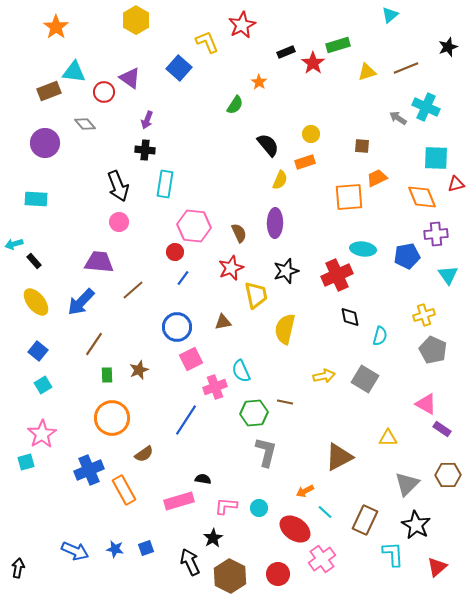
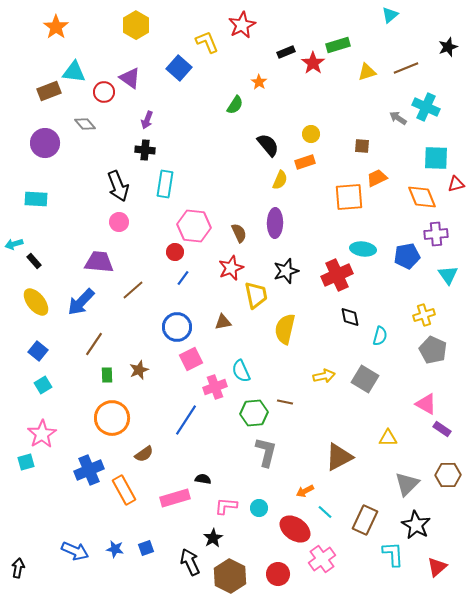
yellow hexagon at (136, 20): moved 5 px down
pink rectangle at (179, 501): moved 4 px left, 3 px up
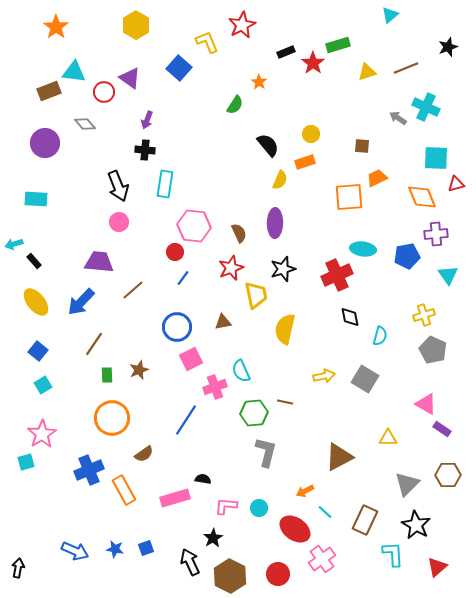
black star at (286, 271): moved 3 px left, 2 px up
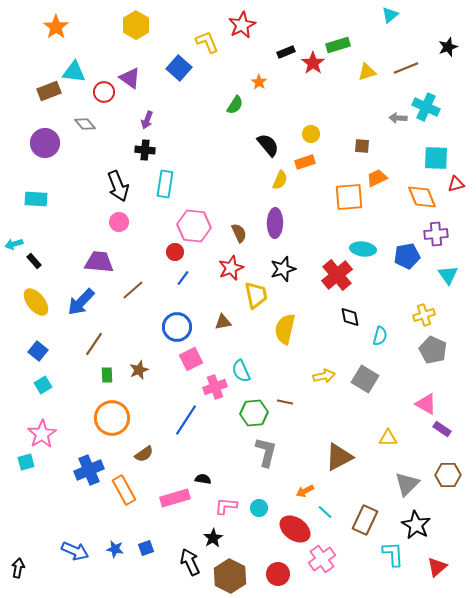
gray arrow at (398, 118): rotated 30 degrees counterclockwise
red cross at (337, 275): rotated 16 degrees counterclockwise
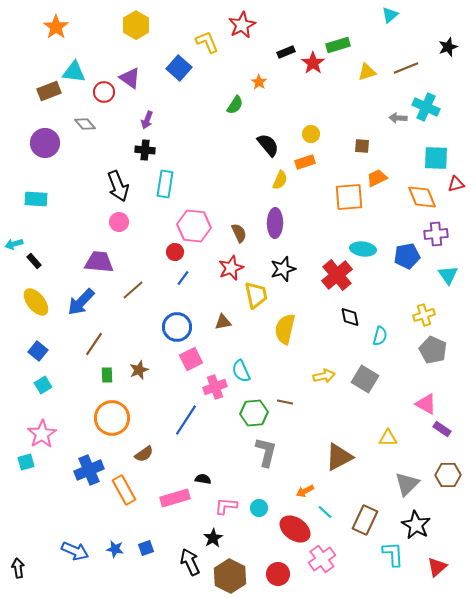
black arrow at (18, 568): rotated 18 degrees counterclockwise
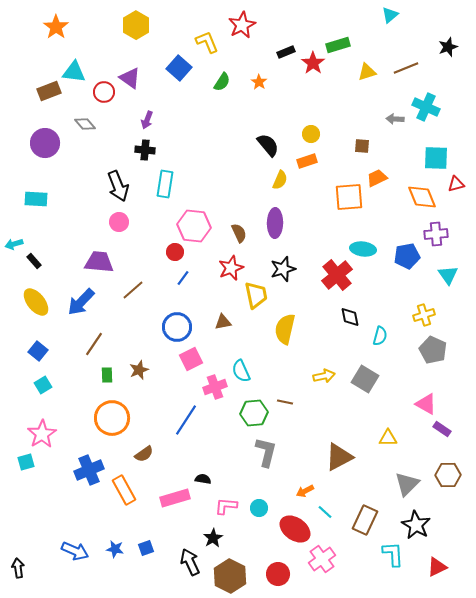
green semicircle at (235, 105): moved 13 px left, 23 px up
gray arrow at (398, 118): moved 3 px left, 1 px down
orange rectangle at (305, 162): moved 2 px right, 1 px up
red triangle at (437, 567): rotated 15 degrees clockwise
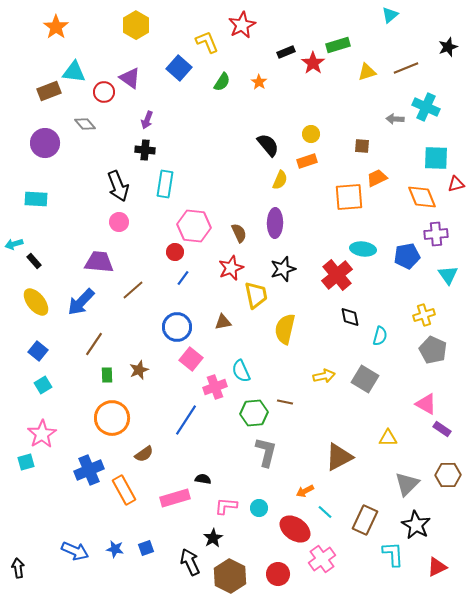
pink square at (191, 359): rotated 25 degrees counterclockwise
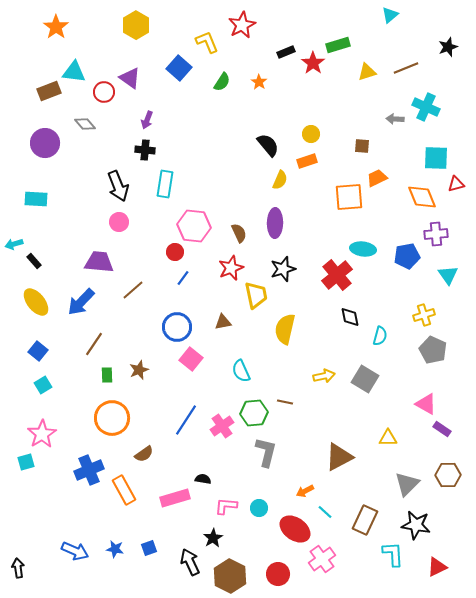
pink cross at (215, 387): moved 7 px right, 39 px down; rotated 15 degrees counterclockwise
black star at (416, 525): rotated 20 degrees counterclockwise
blue square at (146, 548): moved 3 px right
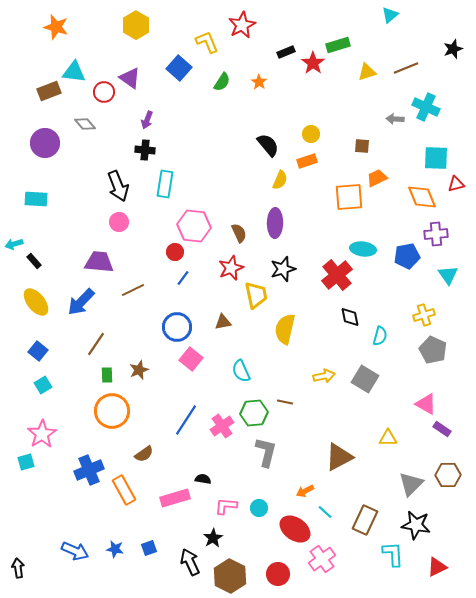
orange star at (56, 27): rotated 20 degrees counterclockwise
black star at (448, 47): moved 5 px right, 2 px down
brown line at (133, 290): rotated 15 degrees clockwise
brown line at (94, 344): moved 2 px right
orange circle at (112, 418): moved 7 px up
gray triangle at (407, 484): moved 4 px right
